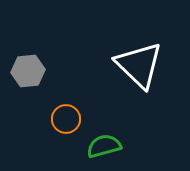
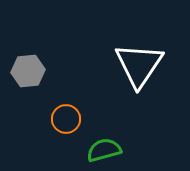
white triangle: rotated 20 degrees clockwise
green semicircle: moved 4 px down
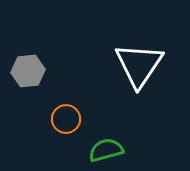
green semicircle: moved 2 px right
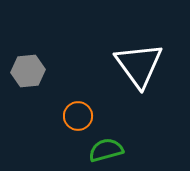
white triangle: rotated 10 degrees counterclockwise
orange circle: moved 12 px right, 3 px up
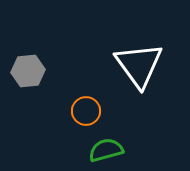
orange circle: moved 8 px right, 5 px up
